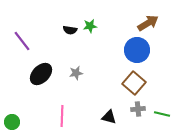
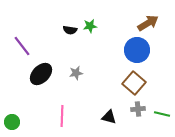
purple line: moved 5 px down
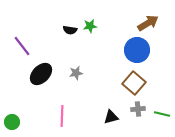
black triangle: moved 2 px right; rotated 28 degrees counterclockwise
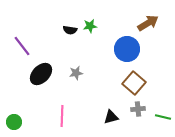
blue circle: moved 10 px left, 1 px up
green line: moved 1 px right, 3 px down
green circle: moved 2 px right
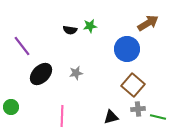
brown square: moved 1 px left, 2 px down
green line: moved 5 px left
green circle: moved 3 px left, 15 px up
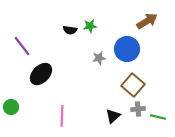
brown arrow: moved 1 px left, 2 px up
gray star: moved 23 px right, 15 px up
black triangle: moved 2 px right, 1 px up; rotated 28 degrees counterclockwise
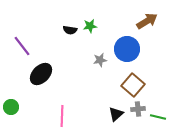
gray star: moved 1 px right, 2 px down
black triangle: moved 3 px right, 2 px up
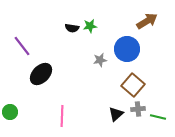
black semicircle: moved 2 px right, 2 px up
green circle: moved 1 px left, 5 px down
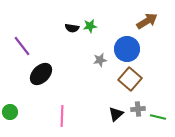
brown square: moved 3 px left, 6 px up
